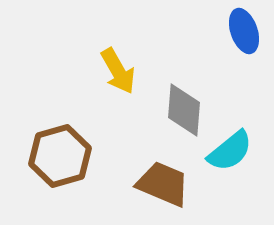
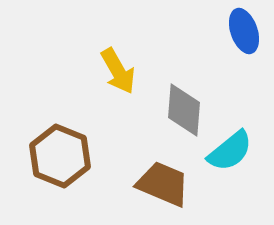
brown hexagon: rotated 22 degrees counterclockwise
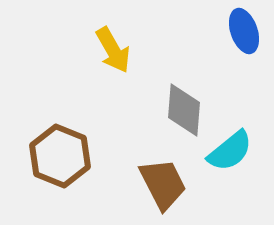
yellow arrow: moved 5 px left, 21 px up
brown trapezoid: rotated 40 degrees clockwise
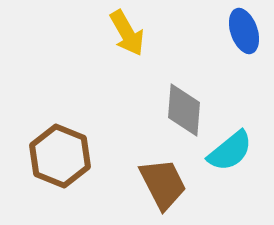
yellow arrow: moved 14 px right, 17 px up
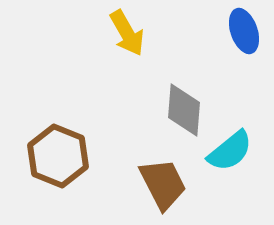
brown hexagon: moved 2 px left
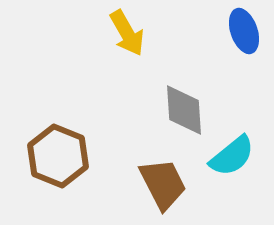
gray diamond: rotated 8 degrees counterclockwise
cyan semicircle: moved 2 px right, 5 px down
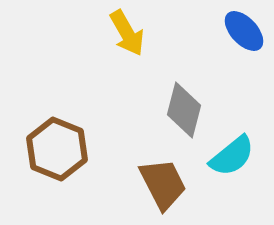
blue ellipse: rotated 24 degrees counterclockwise
gray diamond: rotated 18 degrees clockwise
brown hexagon: moved 1 px left, 7 px up
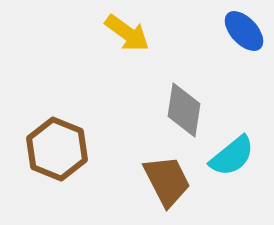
yellow arrow: rotated 24 degrees counterclockwise
gray diamond: rotated 6 degrees counterclockwise
brown trapezoid: moved 4 px right, 3 px up
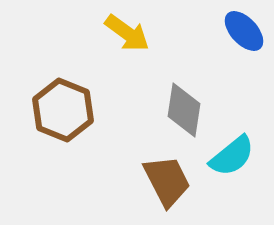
brown hexagon: moved 6 px right, 39 px up
